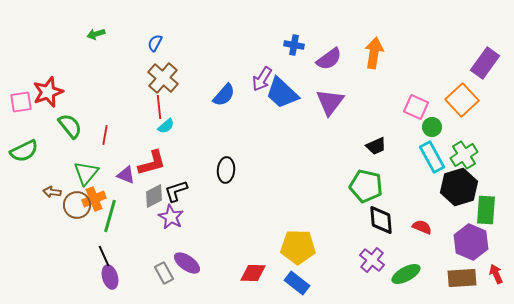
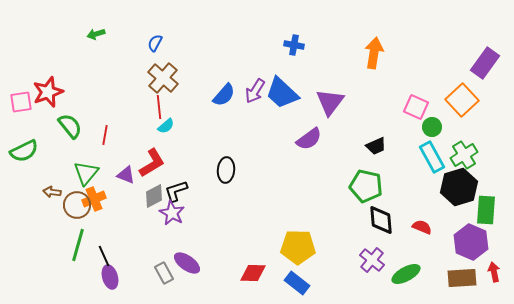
purple semicircle at (329, 59): moved 20 px left, 80 px down
purple arrow at (262, 79): moved 7 px left, 12 px down
red L-shape at (152, 163): rotated 16 degrees counterclockwise
green line at (110, 216): moved 32 px left, 29 px down
purple star at (171, 217): moved 1 px right, 4 px up
red arrow at (496, 274): moved 2 px left, 2 px up; rotated 12 degrees clockwise
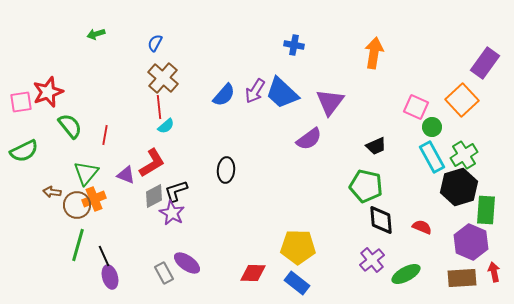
purple cross at (372, 260): rotated 10 degrees clockwise
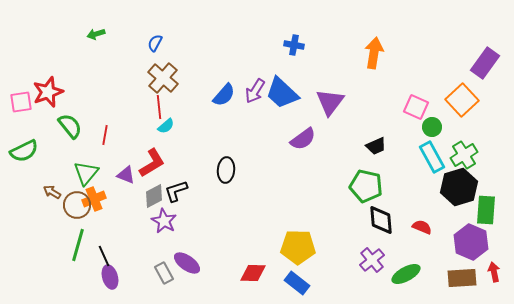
purple semicircle at (309, 139): moved 6 px left
brown arrow at (52, 192): rotated 24 degrees clockwise
purple star at (172, 213): moved 8 px left, 8 px down
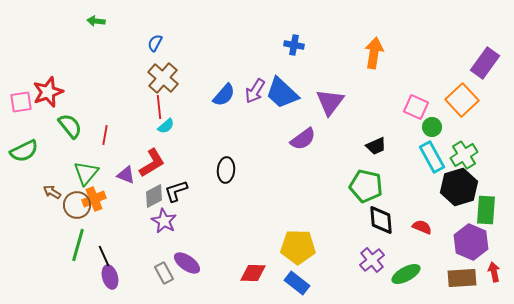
green arrow at (96, 34): moved 13 px up; rotated 24 degrees clockwise
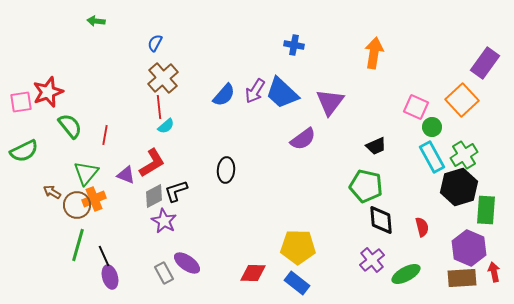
brown cross at (163, 78): rotated 8 degrees clockwise
red semicircle at (422, 227): rotated 54 degrees clockwise
purple hexagon at (471, 242): moved 2 px left, 6 px down
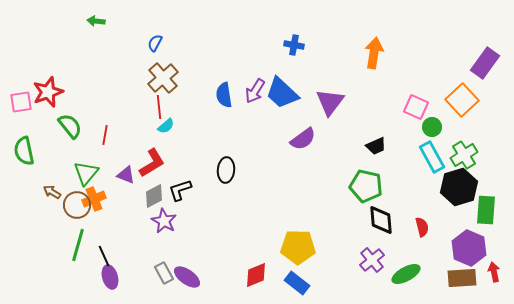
blue semicircle at (224, 95): rotated 130 degrees clockwise
green semicircle at (24, 151): rotated 104 degrees clockwise
black L-shape at (176, 191): moved 4 px right, 1 px up
purple ellipse at (187, 263): moved 14 px down
red diamond at (253, 273): moved 3 px right, 2 px down; rotated 24 degrees counterclockwise
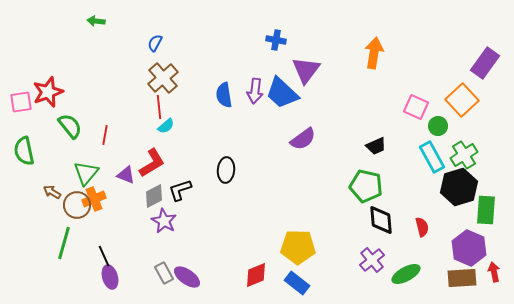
blue cross at (294, 45): moved 18 px left, 5 px up
purple arrow at (255, 91): rotated 25 degrees counterclockwise
purple triangle at (330, 102): moved 24 px left, 32 px up
green circle at (432, 127): moved 6 px right, 1 px up
green line at (78, 245): moved 14 px left, 2 px up
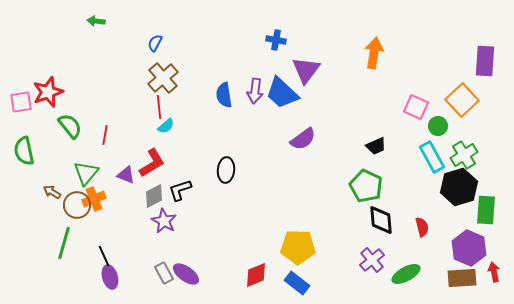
purple rectangle at (485, 63): moved 2 px up; rotated 32 degrees counterclockwise
green pentagon at (366, 186): rotated 12 degrees clockwise
purple ellipse at (187, 277): moved 1 px left, 3 px up
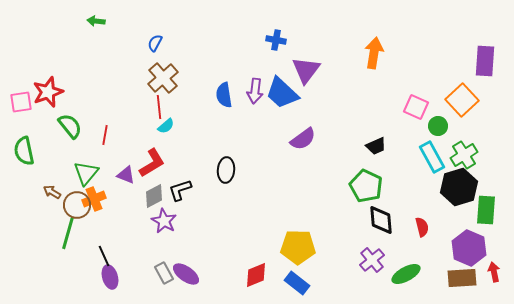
green line at (64, 243): moved 4 px right, 10 px up
